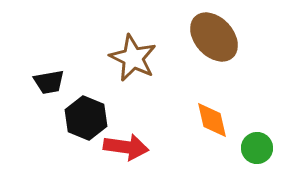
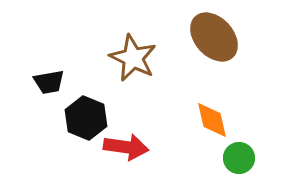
green circle: moved 18 px left, 10 px down
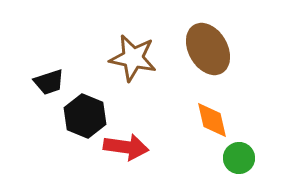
brown ellipse: moved 6 px left, 12 px down; rotated 12 degrees clockwise
brown star: rotated 15 degrees counterclockwise
black trapezoid: rotated 8 degrees counterclockwise
black hexagon: moved 1 px left, 2 px up
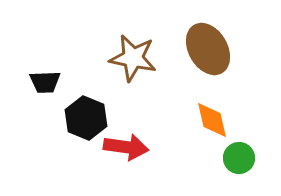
black trapezoid: moved 4 px left; rotated 16 degrees clockwise
black hexagon: moved 1 px right, 2 px down
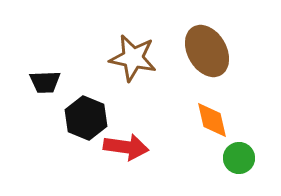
brown ellipse: moved 1 px left, 2 px down
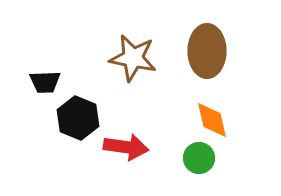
brown ellipse: rotated 30 degrees clockwise
black hexagon: moved 8 px left
green circle: moved 40 px left
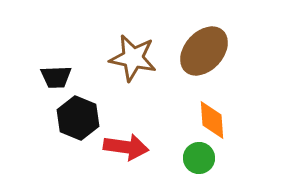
brown ellipse: moved 3 px left; rotated 42 degrees clockwise
black trapezoid: moved 11 px right, 5 px up
orange diamond: rotated 9 degrees clockwise
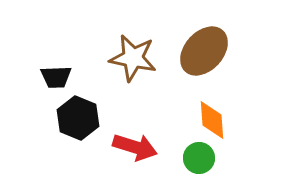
red arrow: moved 9 px right; rotated 9 degrees clockwise
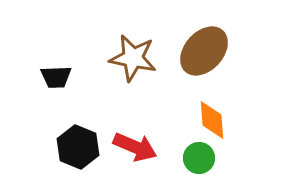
black hexagon: moved 29 px down
red arrow: rotated 6 degrees clockwise
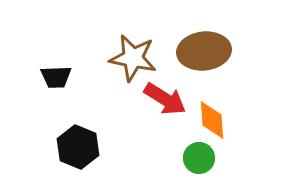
brown ellipse: rotated 42 degrees clockwise
red arrow: moved 30 px right, 48 px up; rotated 9 degrees clockwise
